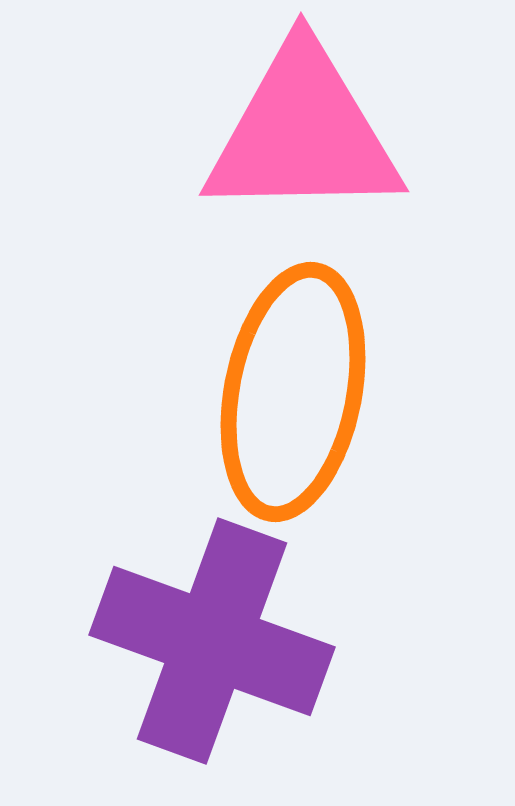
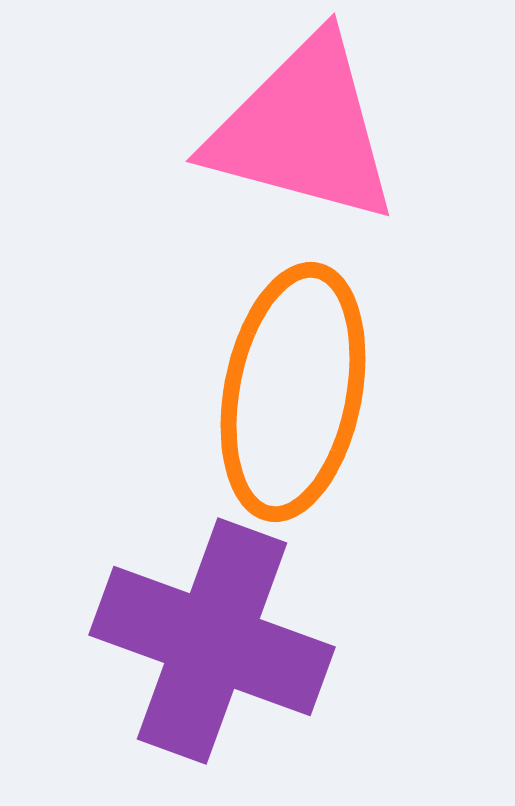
pink triangle: moved 3 px up; rotated 16 degrees clockwise
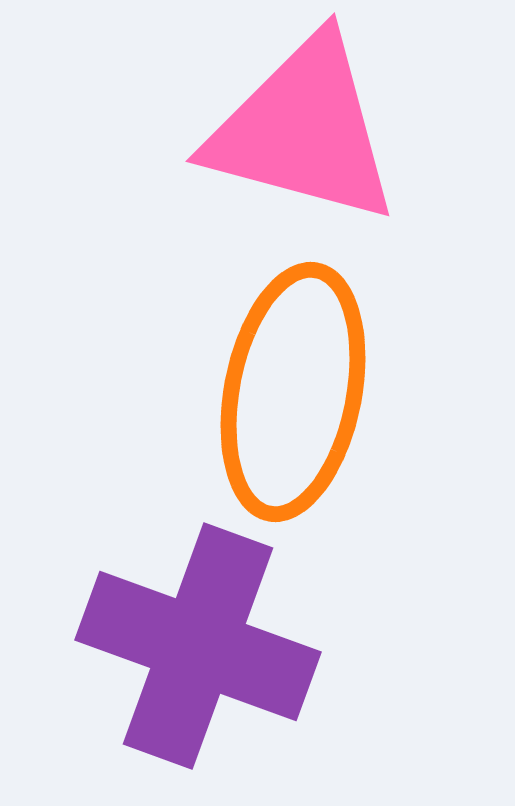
purple cross: moved 14 px left, 5 px down
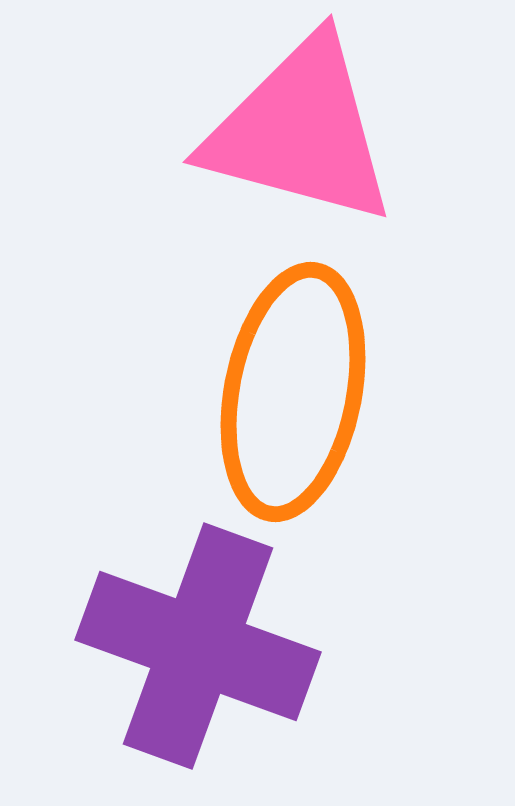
pink triangle: moved 3 px left, 1 px down
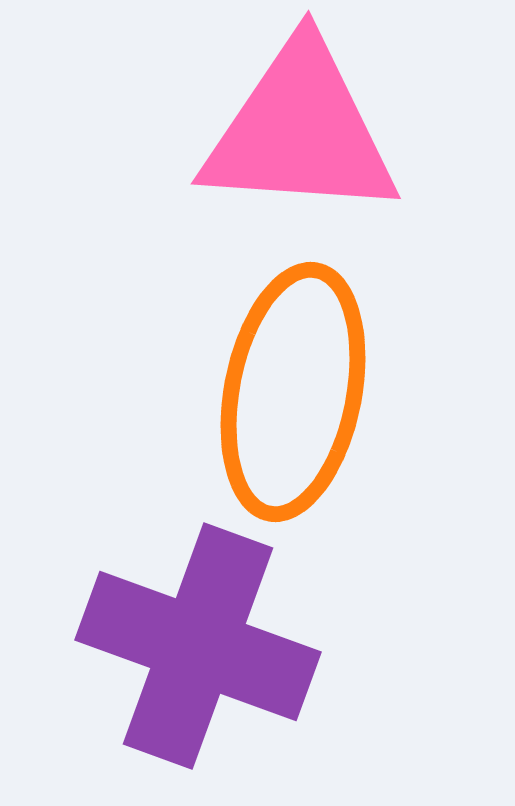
pink triangle: rotated 11 degrees counterclockwise
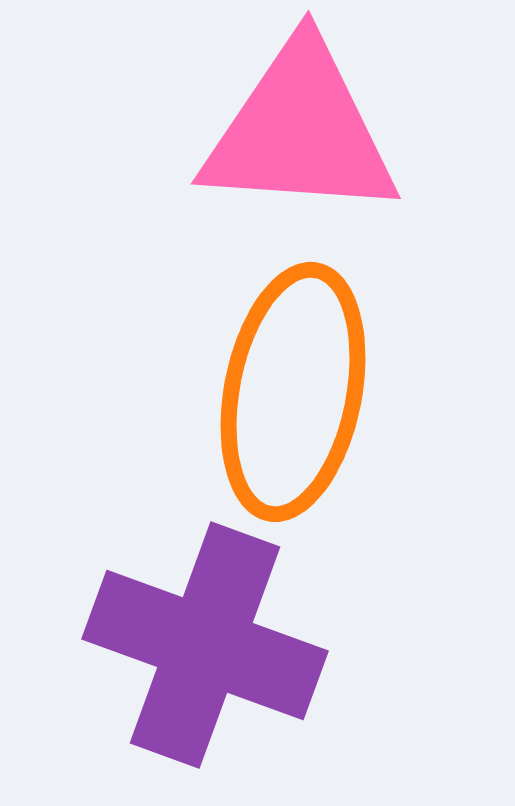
purple cross: moved 7 px right, 1 px up
